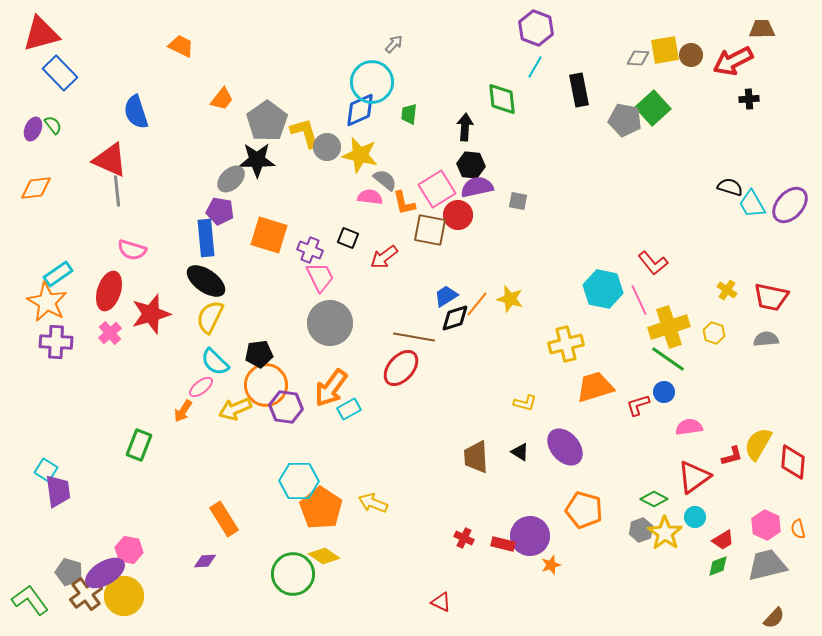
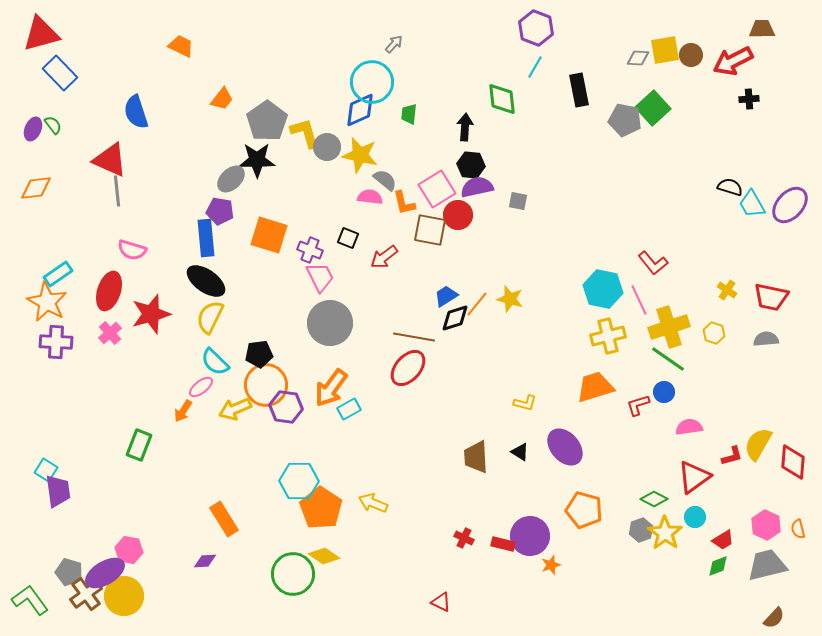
yellow cross at (566, 344): moved 42 px right, 8 px up
red ellipse at (401, 368): moved 7 px right
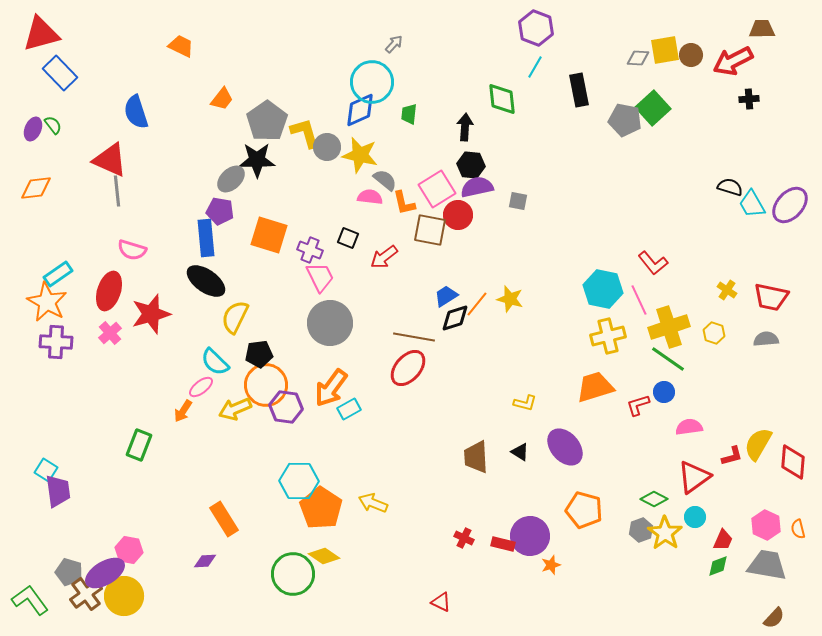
yellow semicircle at (210, 317): moved 25 px right
red trapezoid at (723, 540): rotated 35 degrees counterclockwise
gray trapezoid at (767, 565): rotated 24 degrees clockwise
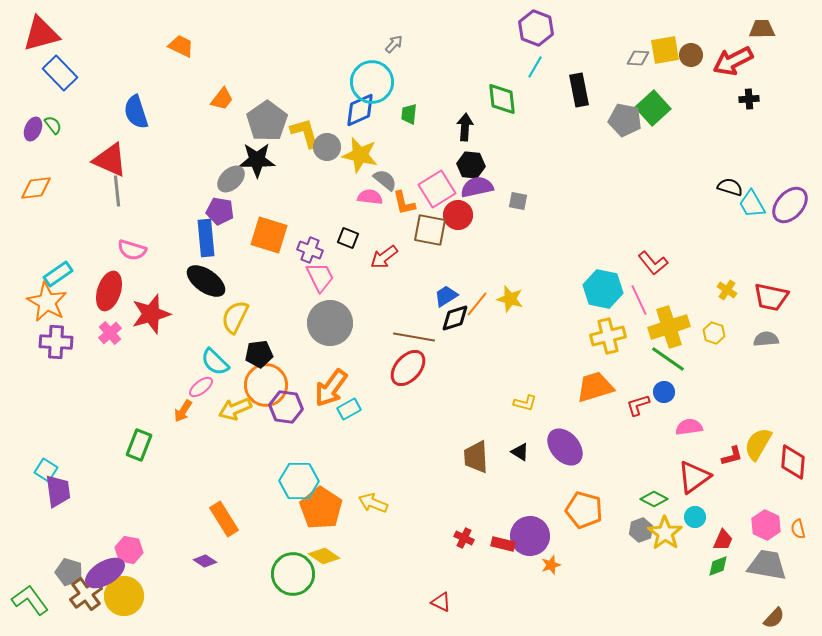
purple diamond at (205, 561): rotated 35 degrees clockwise
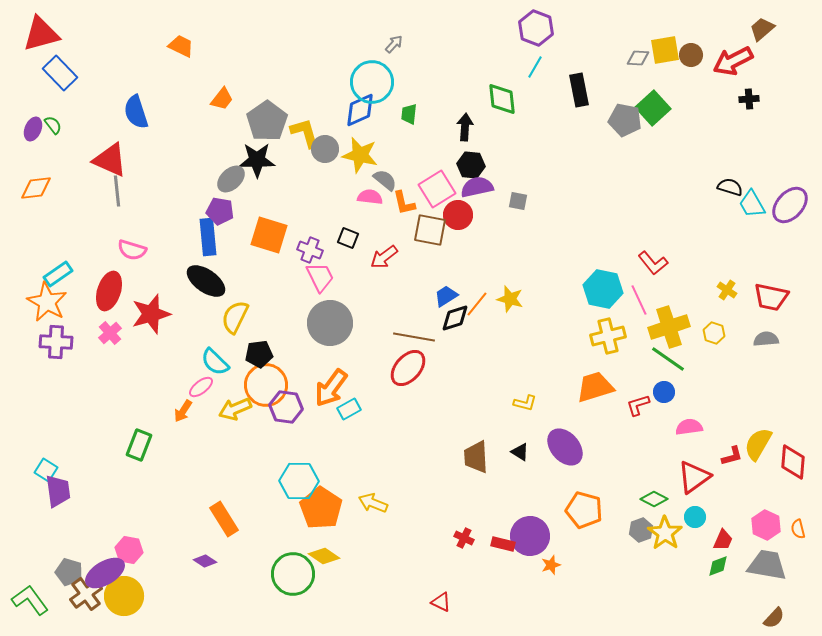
brown trapezoid at (762, 29): rotated 40 degrees counterclockwise
gray circle at (327, 147): moved 2 px left, 2 px down
blue rectangle at (206, 238): moved 2 px right, 1 px up
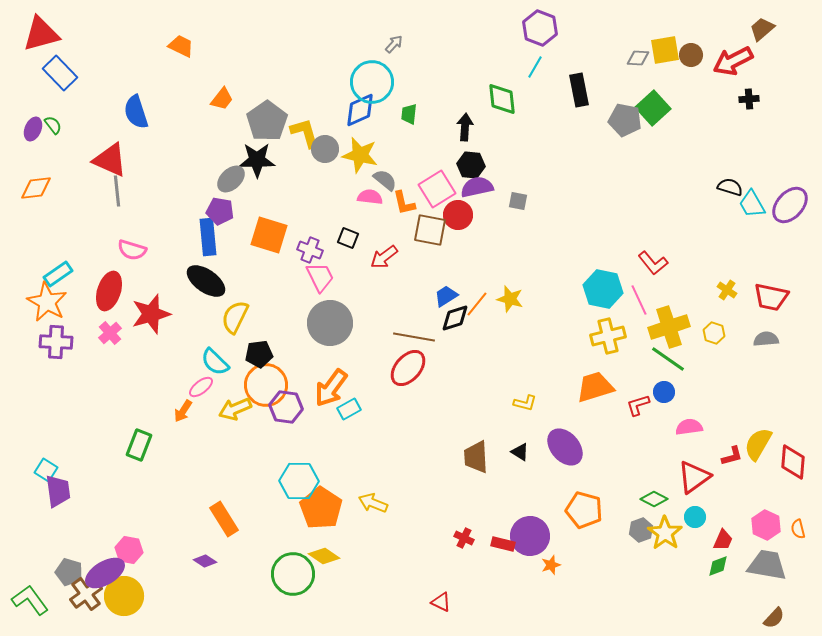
purple hexagon at (536, 28): moved 4 px right
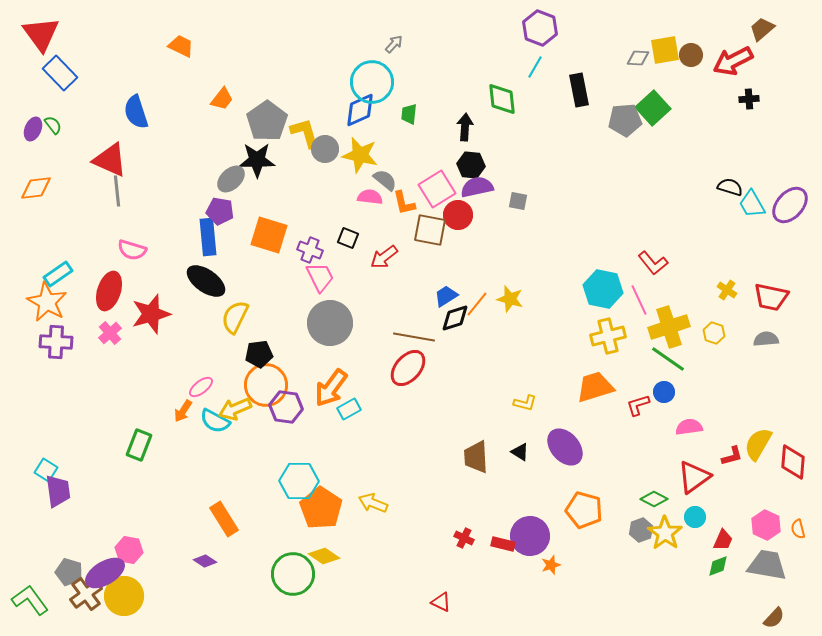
red triangle at (41, 34): rotated 51 degrees counterclockwise
gray pentagon at (625, 120): rotated 16 degrees counterclockwise
cyan semicircle at (215, 362): moved 59 px down; rotated 16 degrees counterclockwise
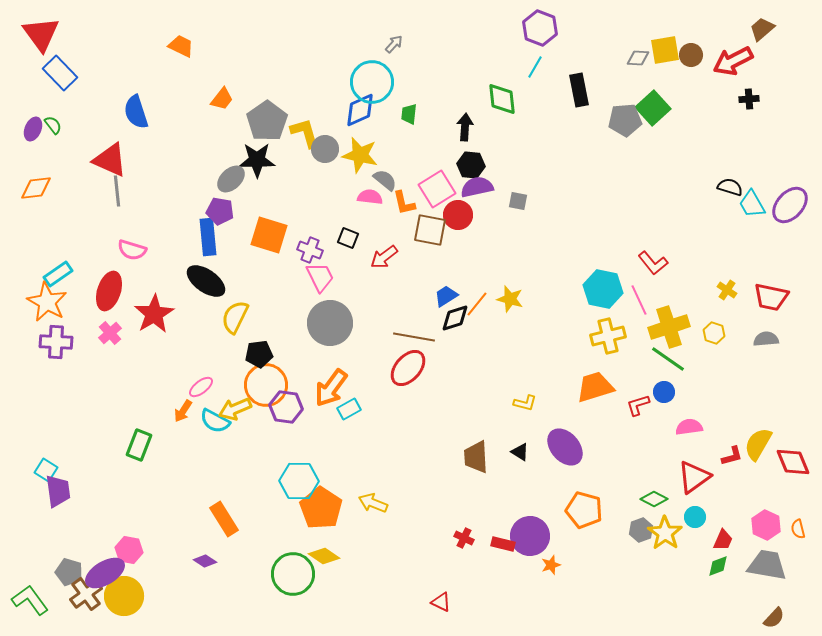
red star at (151, 314): moved 3 px right; rotated 15 degrees counterclockwise
red diamond at (793, 462): rotated 27 degrees counterclockwise
